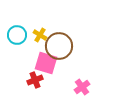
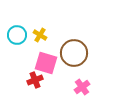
brown circle: moved 15 px right, 7 px down
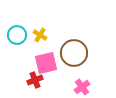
pink square: rotated 30 degrees counterclockwise
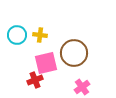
yellow cross: rotated 24 degrees counterclockwise
